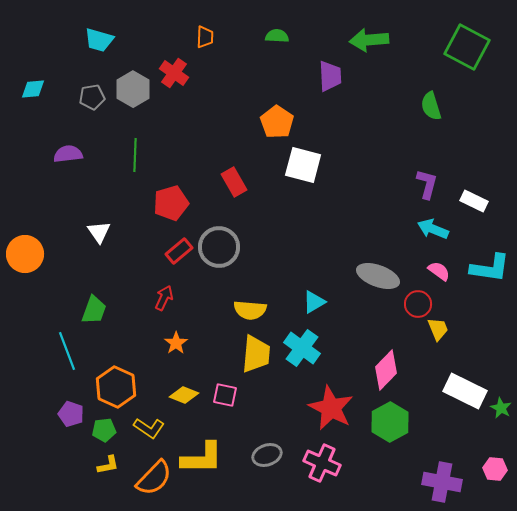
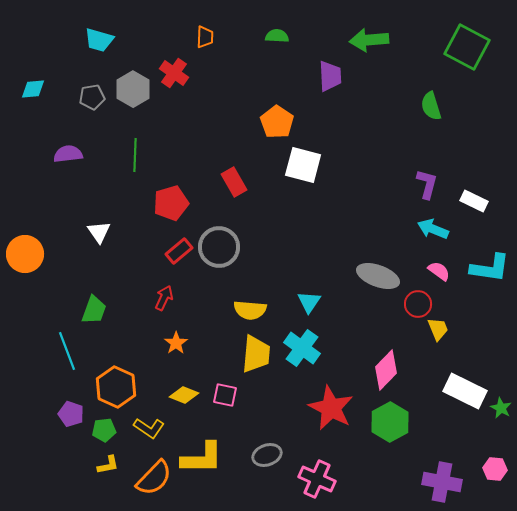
cyan triangle at (314, 302): moved 5 px left; rotated 25 degrees counterclockwise
pink cross at (322, 463): moved 5 px left, 16 px down
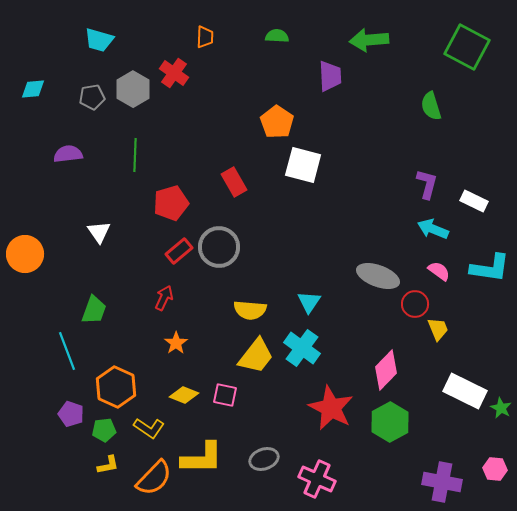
red circle at (418, 304): moved 3 px left
yellow trapezoid at (256, 354): moved 2 px down; rotated 33 degrees clockwise
gray ellipse at (267, 455): moved 3 px left, 4 px down
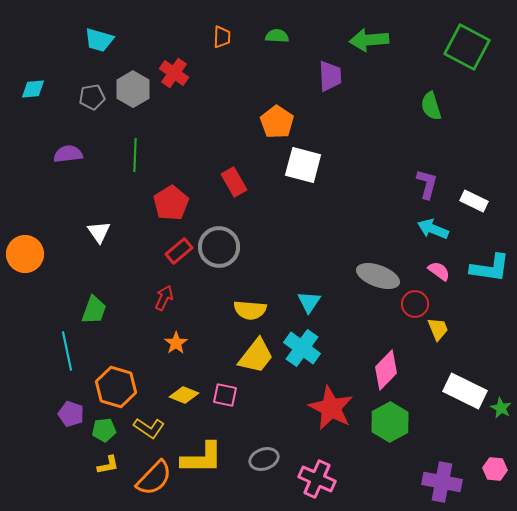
orange trapezoid at (205, 37): moved 17 px right
red pentagon at (171, 203): rotated 16 degrees counterclockwise
cyan line at (67, 351): rotated 9 degrees clockwise
orange hexagon at (116, 387): rotated 9 degrees counterclockwise
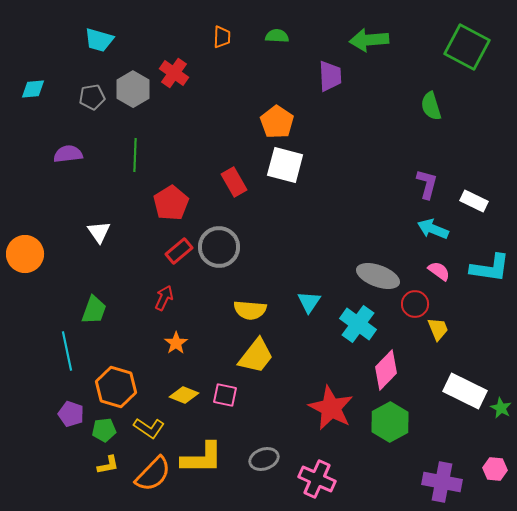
white square at (303, 165): moved 18 px left
cyan cross at (302, 348): moved 56 px right, 24 px up
orange semicircle at (154, 478): moved 1 px left, 4 px up
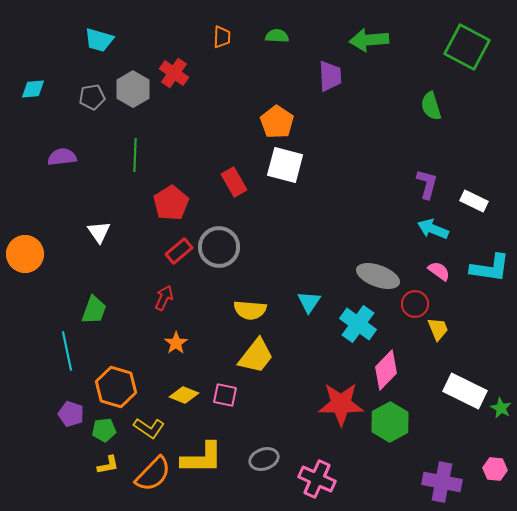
purple semicircle at (68, 154): moved 6 px left, 3 px down
red star at (331, 408): moved 10 px right, 4 px up; rotated 27 degrees counterclockwise
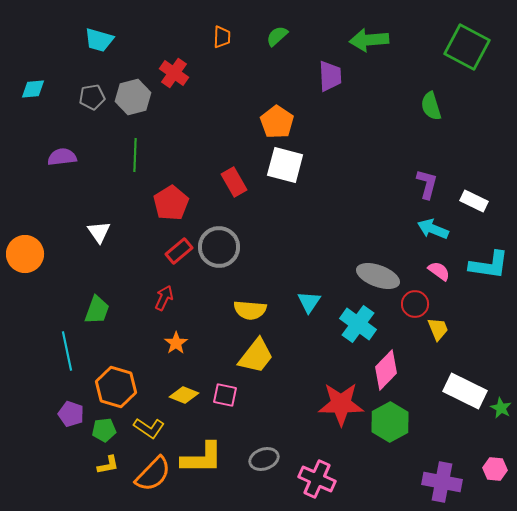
green semicircle at (277, 36): rotated 45 degrees counterclockwise
gray hexagon at (133, 89): moved 8 px down; rotated 16 degrees clockwise
cyan L-shape at (490, 268): moved 1 px left, 3 px up
green trapezoid at (94, 310): moved 3 px right
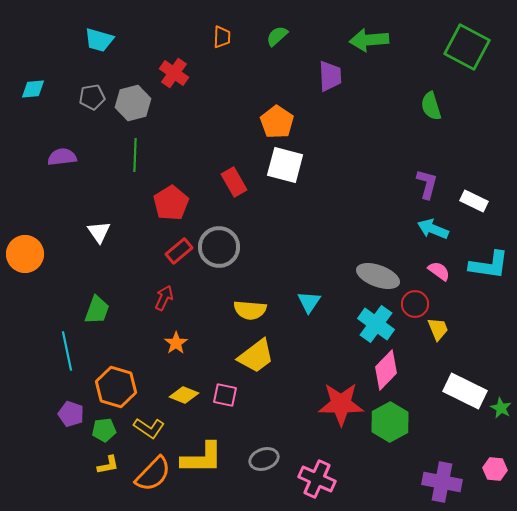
gray hexagon at (133, 97): moved 6 px down
cyan cross at (358, 324): moved 18 px right
yellow trapezoid at (256, 356): rotated 15 degrees clockwise
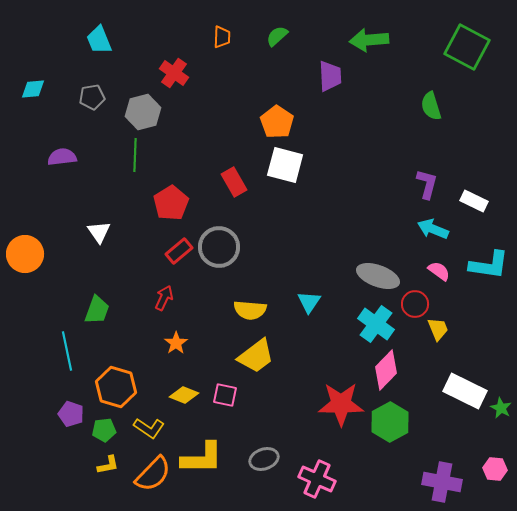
cyan trapezoid at (99, 40): rotated 52 degrees clockwise
gray hexagon at (133, 103): moved 10 px right, 9 px down
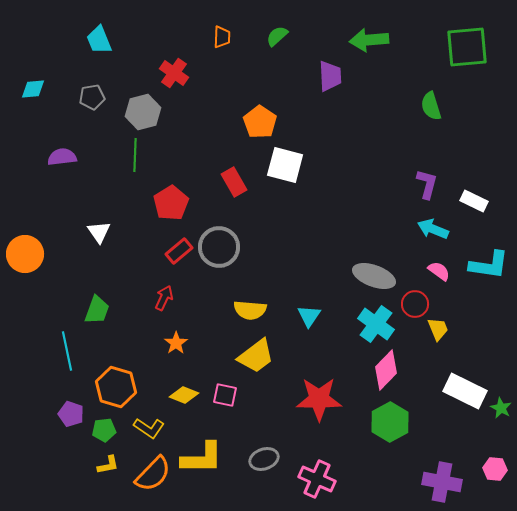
green square at (467, 47): rotated 33 degrees counterclockwise
orange pentagon at (277, 122): moved 17 px left
gray ellipse at (378, 276): moved 4 px left
cyan triangle at (309, 302): moved 14 px down
red star at (341, 404): moved 22 px left, 5 px up
